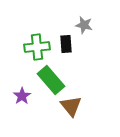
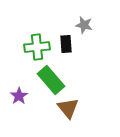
purple star: moved 3 px left
brown triangle: moved 3 px left, 2 px down
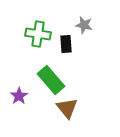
green cross: moved 1 px right, 13 px up; rotated 15 degrees clockwise
brown triangle: moved 1 px left
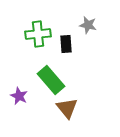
gray star: moved 4 px right
green cross: rotated 15 degrees counterclockwise
purple star: rotated 12 degrees counterclockwise
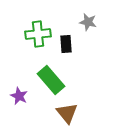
gray star: moved 3 px up
brown triangle: moved 5 px down
